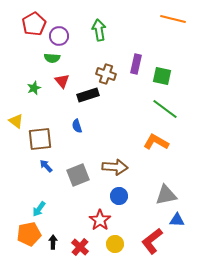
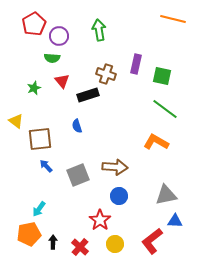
blue triangle: moved 2 px left, 1 px down
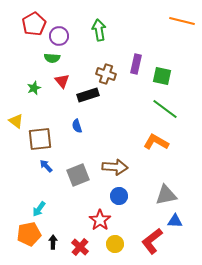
orange line: moved 9 px right, 2 px down
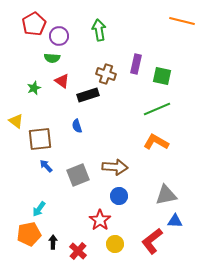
red triangle: rotated 14 degrees counterclockwise
green line: moved 8 px left; rotated 60 degrees counterclockwise
red cross: moved 2 px left, 4 px down
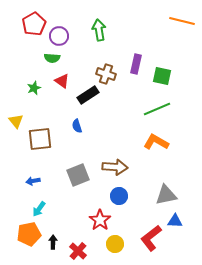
black rectangle: rotated 15 degrees counterclockwise
yellow triangle: rotated 14 degrees clockwise
blue arrow: moved 13 px left, 15 px down; rotated 56 degrees counterclockwise
red L-shape: moved 1 px left, 3 px up
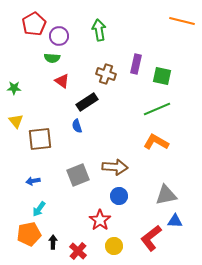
green star: moved 20 px left; rotated 24 degrees clockwise
black rectangle: moved 1 px left, 7 px down
yellow circle: moved 1 px left, 2 px down
